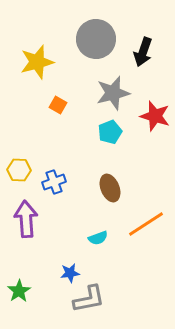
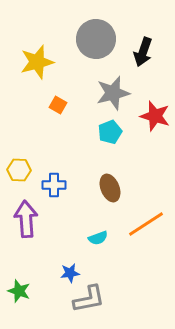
blue cross: moved 3 px down; rotated 20 degrees clockwise
green star: rotated 20 degrees counterclockwise
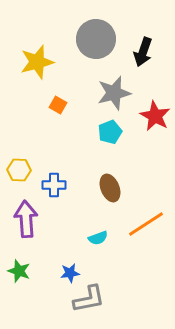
gray star: moved 1 px right
red star: rotated 12 degrees clockwise
green star: moved 20 px up
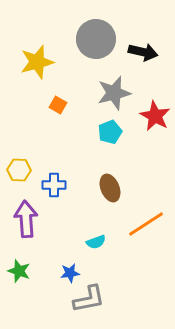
black arrow: rotated 96 degrees counterclockwise
cyan semicircle: moved 2 px left, 4 px down
